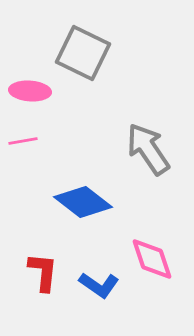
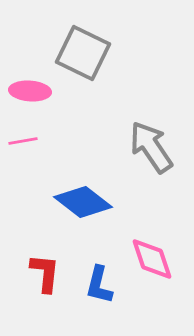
gray arrow: moved 3 px right, 2 px up
red L-shape: moved 2 px right, 1 px down
blue L-shape: rotated 69 degrees clockwise
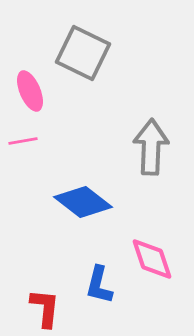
pink ellipse: rotated 63 degrees clockwise
gray arrow: rotated 36 degrees clockwise
red L-shape: moved 35 px down
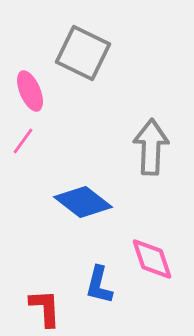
pink line: rotated 44 degrees counterclockwise
red L-shape: rotated 9 degrees counterclockwise
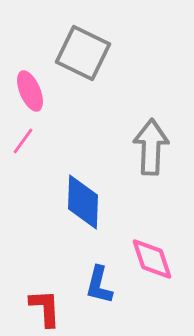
blue diamond: rotated 54 degrees clockwise
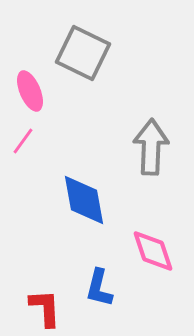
blue diamond: moved 1 px right, 2 px up; rotated 12 degrees counterclockwise
pink diamond: moved 1 px right, 8 px up
blue L-shape: moved 3 px down
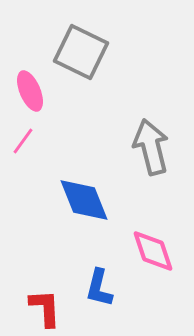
gray square: moved 2 px left, 1 px up
gray arrow: rotated 16 degrees counterclockwise
blue diamond: rotated 12 degrees counterclockwise
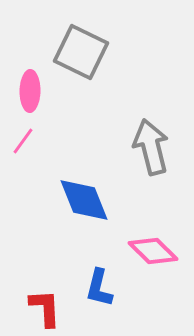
pink ellipse: rotated 24 degrees clockwise
pink diamond: rotated 27 degrees counterclockwise
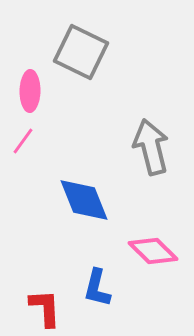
blue L-shape: moved 2 px left
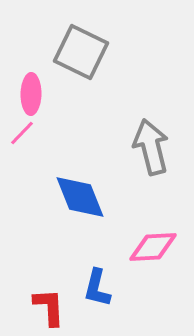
pink ellipse: moved 1 px right, 3 px down
pink line: moved 1 px left, 8 px up; rotated 8 degrees clockwise
blue diamond: moved 4 px left, 3 px up
pink diamond: moved 4 px up; rotated 48 degrees counterclockwise
red L-shape: moved 4 px right, 1 px up
